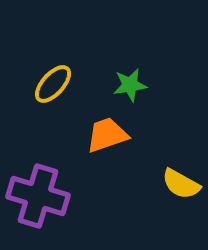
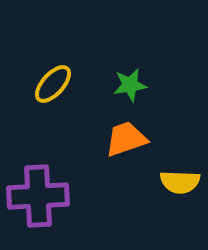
orange trapezoid: moved 19 px right, 4 px down
yellow semicircle: moved 1 px left, 2 px up; rotated 27 degrees counterclockwise
purple cross: rotated 20 degrees counterclockwise
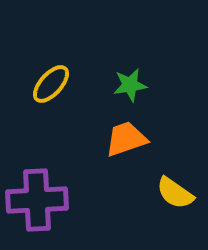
yellow ellipse: moved 2 px left
yellow semicircle: moved 5 px left, 11 px down; rotated 33 degrees clockwise
purple cross: moved 1 px left, 4 px down
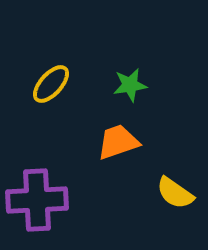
orange trapezoid: moved 8 px left, 3 px down
